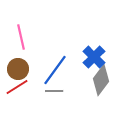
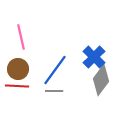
red line: moved 1 px up; rotated 35 degrees clockwise
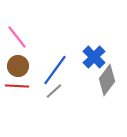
pink line: moved 4 px left; rotated 25 degrees counterclockwise
brown circle: moved 3 px up
gray diamond: moved 6 px right
gray line: rotated 42 degrees counterclockwise
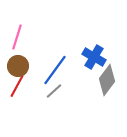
pink line: rotated 55 degrees clockwise
blue cross: rotated 15 degrees counterclockwise
red line: rotated 65 degrees counterclockwise
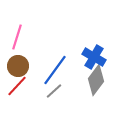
gray diamond: moved 11 px left
red line: rotated 15 degrees clockwise
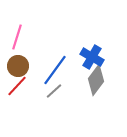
blue cross: moved 2 px left
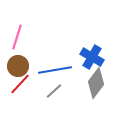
blue line: rotated 44 degrees clockwise
gray diamond: moved 3 px down
red line: moved 3 px right, 2 px up
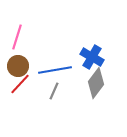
gray line: rotated 24 degrees counterclockwise
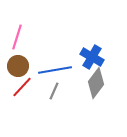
red line: moved 2 px right, 3 px down
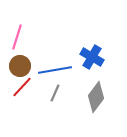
brown circle: moved 2 px right
gray diamond: moved 14 px down
gray line: moved 1 px right, 2 px down
